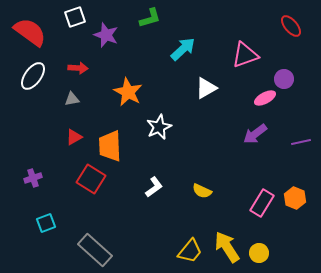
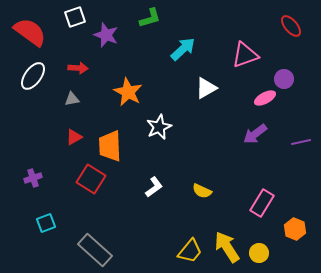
orange hexagon: moved 31 px down
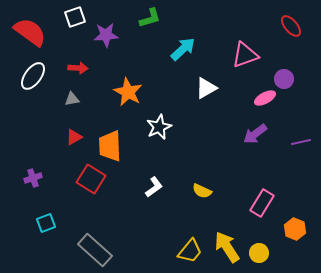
purple star: rotated 25 degrees counterclockwise
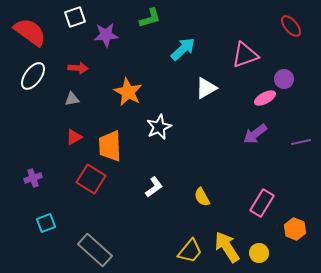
yellow semicircle: moved 6 px down; rotated 36 degrees clockwise
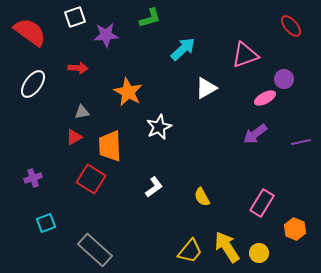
white ellipse: moved 8 px down
gray triangle: moved 10 px right, 13 px down
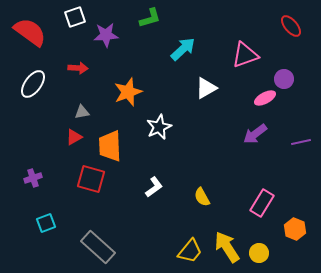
orange star: rotated 24 degrees clockwise
red square: rotated 16 degrees counterclockwise
gray rectangle: moved 3 px right, 3 px up
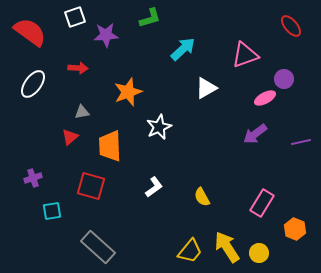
red triangle: moved 4 px left; rotated 12 degrees counterclockwise
red square: moved 7 px down
cyan square: moved 6 px right, 12 px up; rotated 12 degrees clockwise
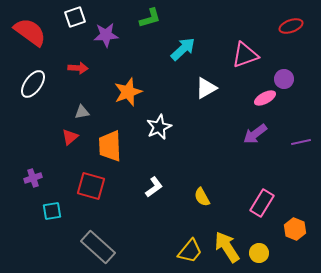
red ellipse: rotated 70 degrees counterclockwise
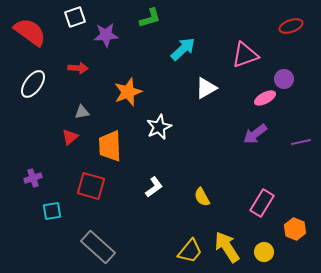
yellow circle: moved 5 px right, 1 px up
